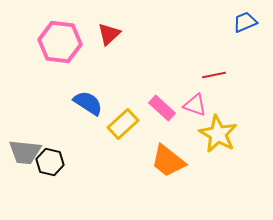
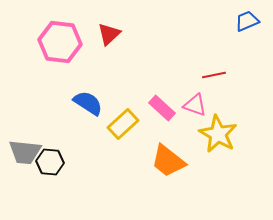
blue trapezoid: moved 2 px right, 1 px up
black hexagon: rotated 8 degrees counterclockwise
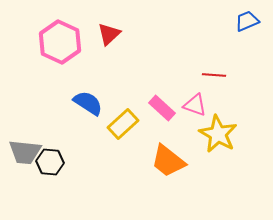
pink hexagon: rotated 18 degrees clockwise
red line: rotated 15 degrees clockwise
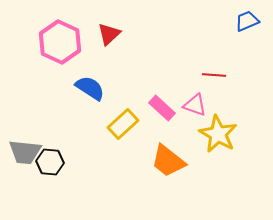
blue semicircle: moved 2 px right, 15 px up
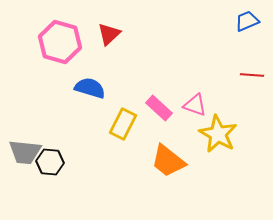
pink hexagon: rotated 9 degrees counterclockwise
red line: moved 38 px right
blue semicircle: rotated 16 degrees counterclockwise
pink rectangle: moved 3 px left
yellow rectangle: rotated 20 degrees counterclockwise
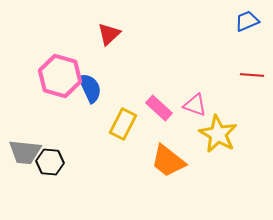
pink hexagon: moved 34 px down
blue semicircle: rotated 48 degrees clockwise
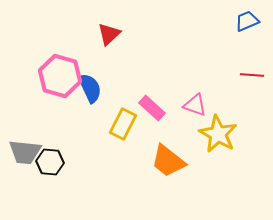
pink rectangle: moved 7 px left
